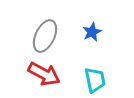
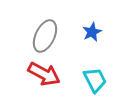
cyan trapezoid: rotated 16 degrees counterclockwise
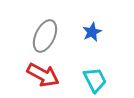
red arrow: moved 1 px left, 1 px down
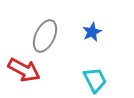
red arrow: moved 19 px left, 5 px up
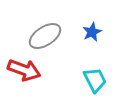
gray ellipse: rotated 32 degrees clockwise
red arrow: rotated 8 degrees counterclockwise
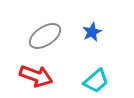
red arrow: moved 12 px right, 6 px down
cyan trapezoid: moved 1 px right, 1 px down; rotated 76 degrees clockwise
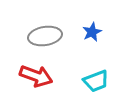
gray ellipse: rotated 24 degrees clockwise
cyan trapezoid: rotated 20 degrees clockwise
